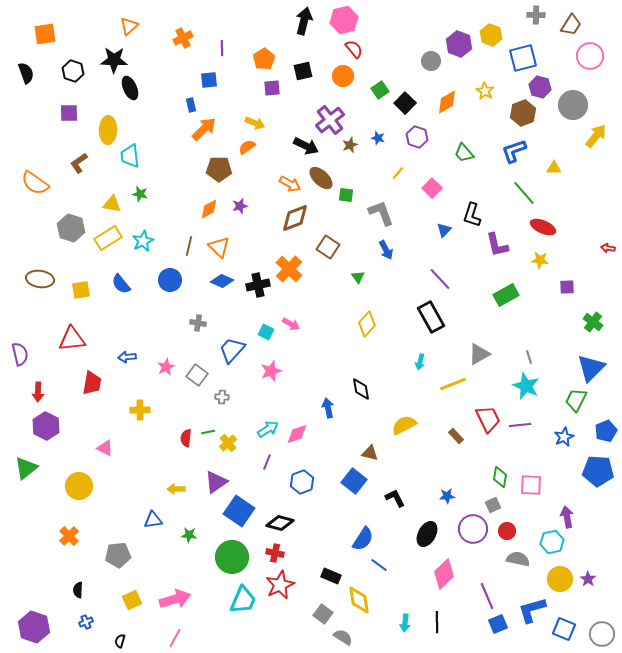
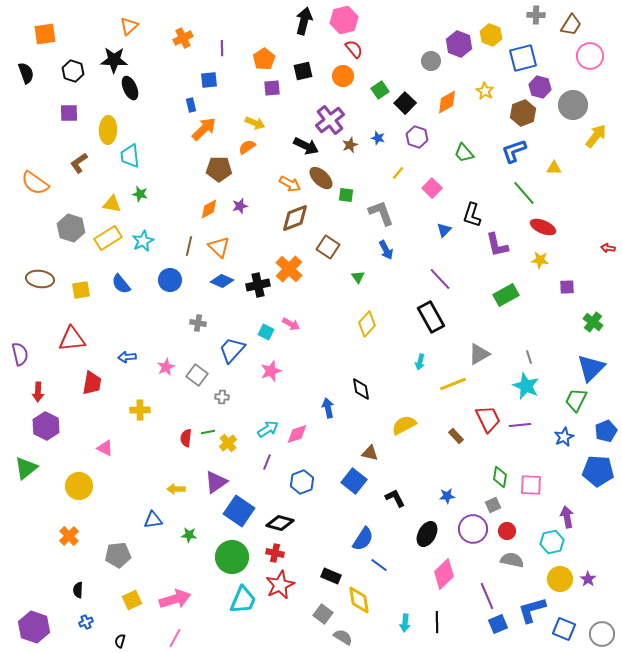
gray semicircle at (518, 559): moved 6 px left, 1 px down
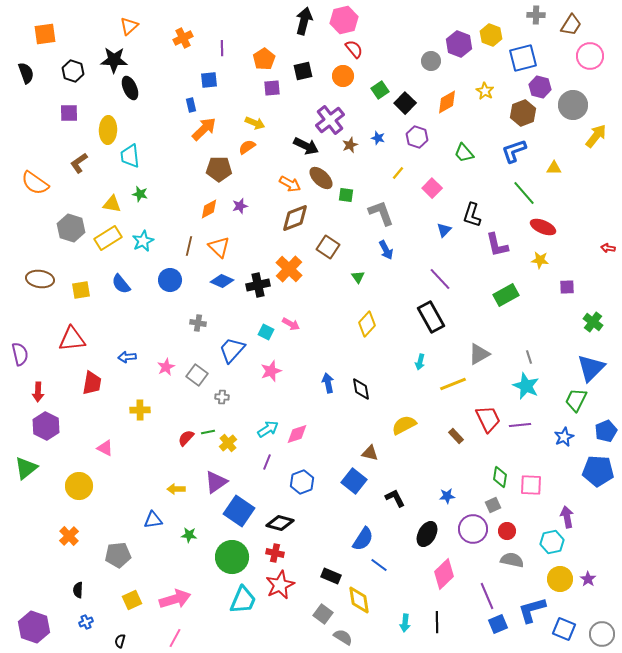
blue arrow at (328, 408): moved 25 px up
red semicircle at (186, 438): rotated 36 degrees clockwise
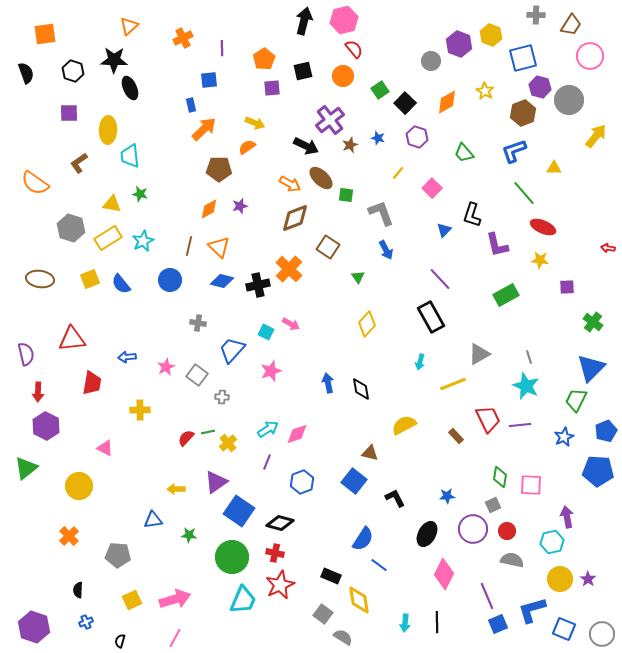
gray circle at (573, 105): moved 4 px left, 5 px up
blue diamond at (222, 281): rotated 10 degrees counterclockwise
yellow square at (81, 290): moved 9 px right, 11 px up; rotated 12 degrees counterclockwise
purple semicircle at (20, 354): moved 6 px right
gray pentagon at (118, 555): rotated 10 degrees clockwise
pink diamond at (444, 574): rotated 20 degrees counterclockwise
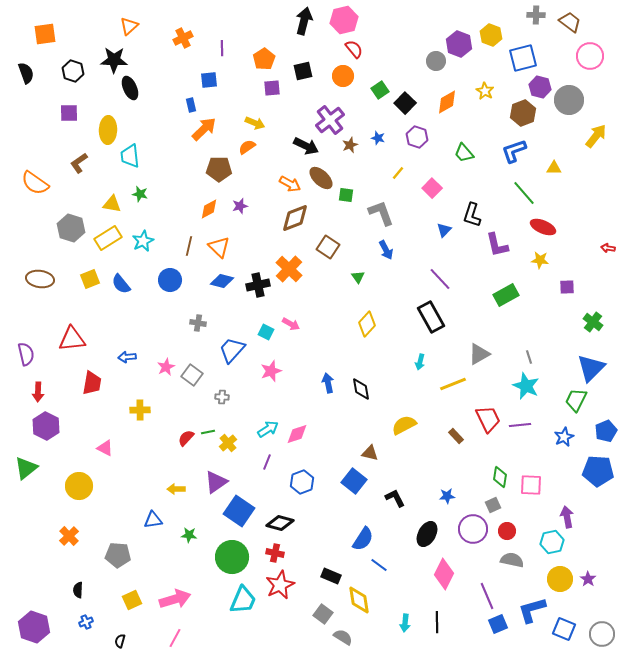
brown trapezoid at (571, 25): moved 1 px left, 3 px up; rotated 85 degrees counterclockwise
gray circle at (431, 61): moved 5 px right
gray square at (197, 375): moved 5 px left
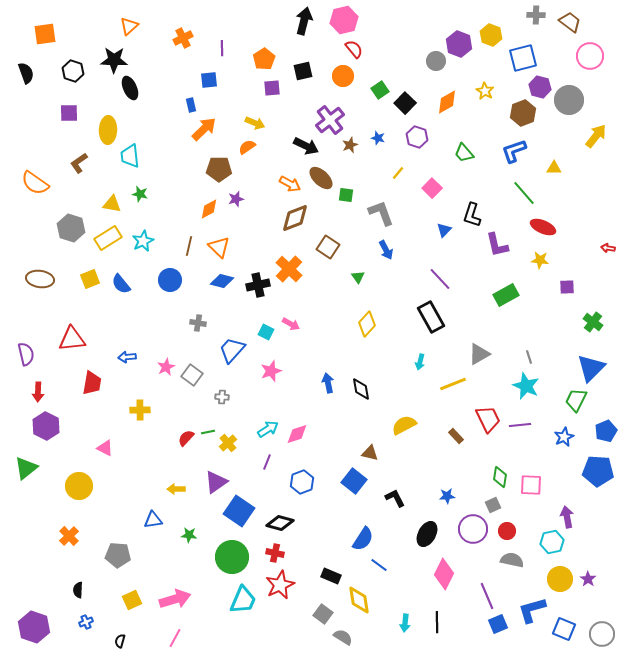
purple star at (240, 206): moved 4 px left, 7 px up
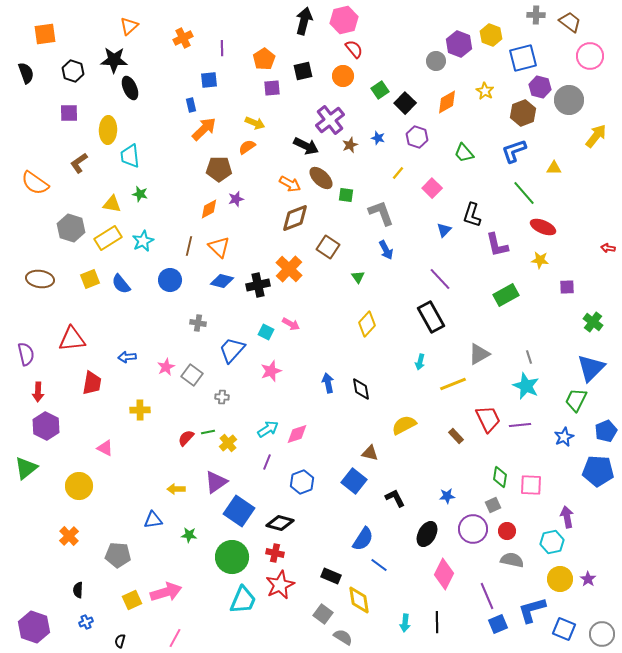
pink arrow at (175, 599): moved 9 px left, 7 px up
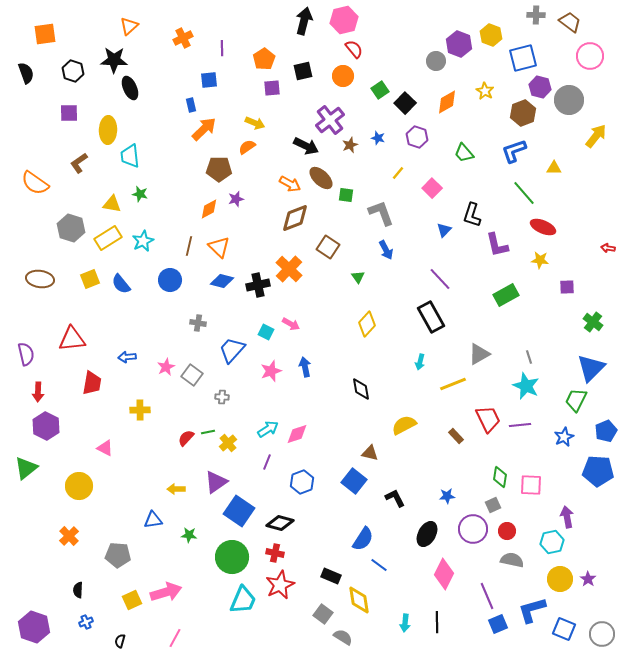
blue arrow at (328, 383): moved 23 px left, 16 px up
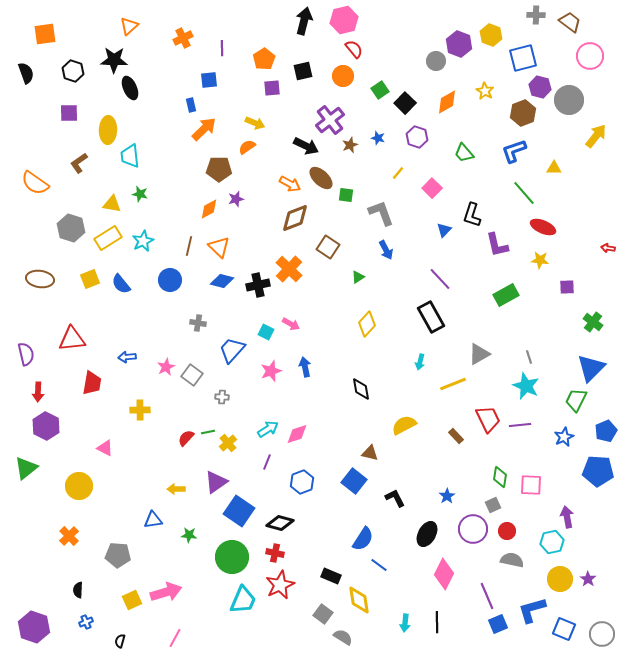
green triangle at (358, 277): rotated 32 degrees clockwise
blue star at (447, 496): rotated 28 degrees counterclockwise
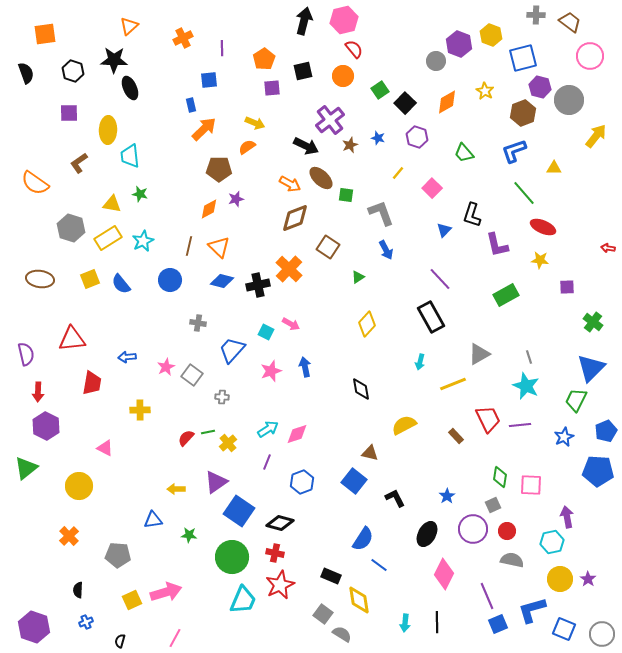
gray semicircle at (343, 637): moved 1 px left, 3 px up
